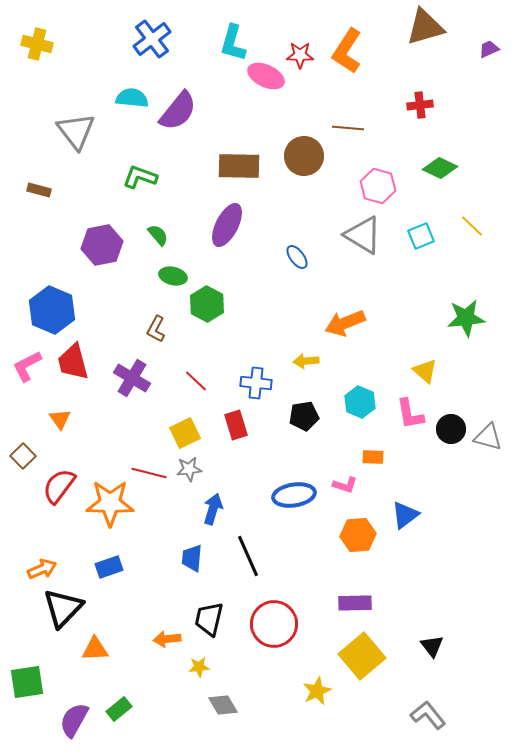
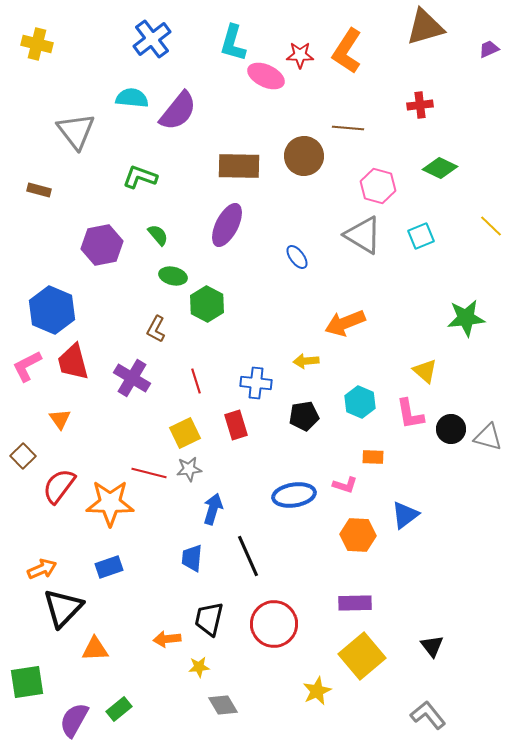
yellow line at (472, 226): moved 19 px right
red line at (196, 381): rotated 30 degrees clockwise
orange hexagon at (358, 535): rotated 8 degrees clockwise
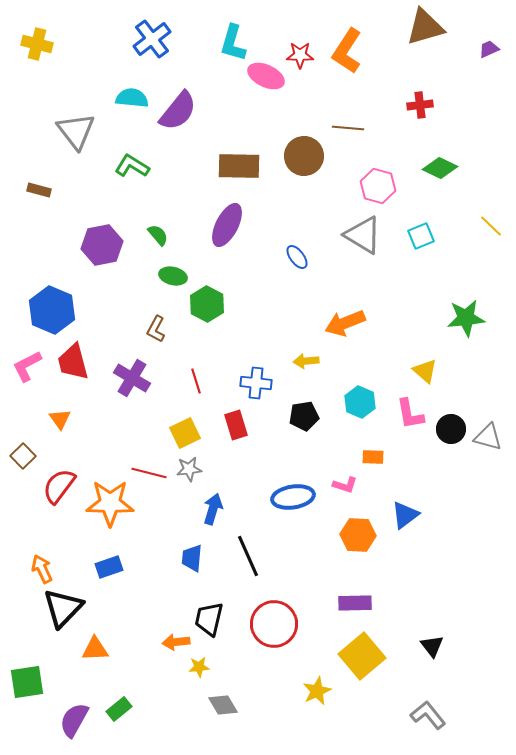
green L-shape at (140, 177): moved 8 px left, 11 px up; rotated 12 degrees clockwise
blue ellipse at (294, 495): moved 1 px left, 2 px down
orange arrow at (42, 569): rotated 92 degrees counterclockwise
orange arrow at (167, 639): moved 9 px right, 3 px down
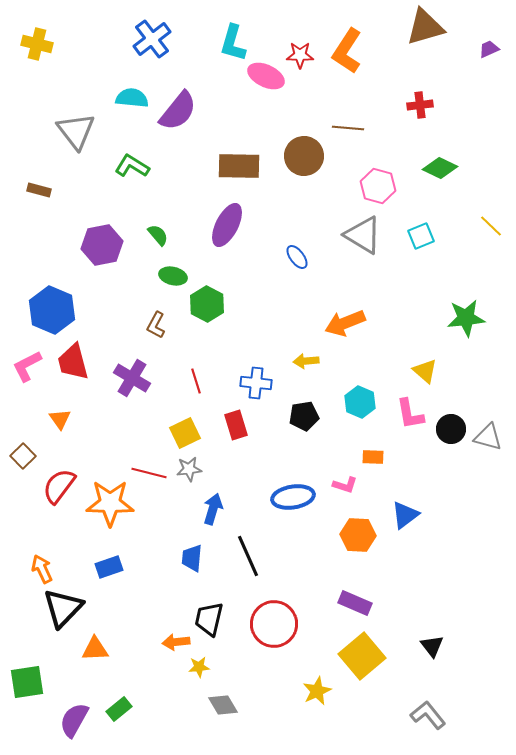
brown L-shape at (156, 329): moved 4 px up
purple rectangle at (355, 603): rotated 24 degrees clockwise
